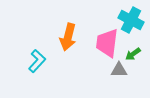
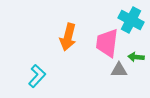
green arrow: moved 3 px right, 3 px down; rotated 42 degrees clockwise
cyan L-shape: moved 15 px down
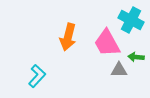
pink trapezoid: rotated 36 degrees counterclockwise
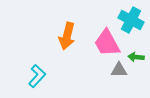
orange arrow: moved 1 px left, 1 px up
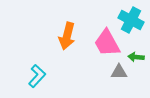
gray triangle: moved 2 px down
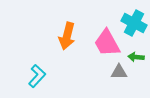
cyan cross: moved 3 px right, 3 px down
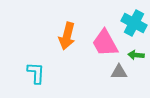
pink trapezoid: moved 2 px left
green arrow: moved 2 px up
cyan L-shape: moved 1 px left, 3 px up; rotated 40 degrees counterclockwise
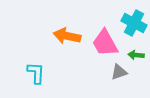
orange arrow: rotated 88 degrees clockwise
gray triangle: rotated 18 degrees counterclockwise
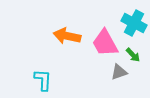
green arrow: moved 3 px left; rotated 140 degrees counterclockwise
cyan L-shape: moved 7 px right, 7 px down
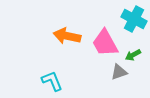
cyan cross: moved 4 px up
green arrow: rotated 105 degrees clockwise
cyan L-shape: moved 9 px right, 1 px down; rotated 25 degrees counterclockwise
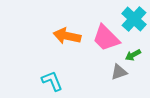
cyan cross: rotated 15 degrees clockwise
pink trapezoid: moved 1 px right, 5 px up; rotated 16 degrees counterclockwise
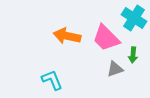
cyan cross: moved 1 px up; rotated 10 degrees counterclockwise
green arrow: rotated 56 degrees counterclockwise
gray triangle: moved 4 px left, 3 px up
cyan L-shape: moved 1 px up
